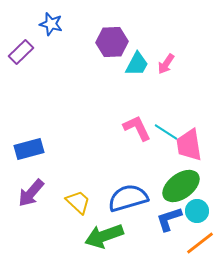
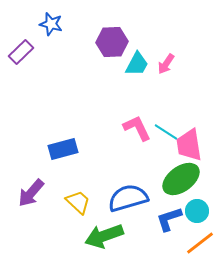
blue rectangle: moved 34 px right
green ellipse: moved 7 px up
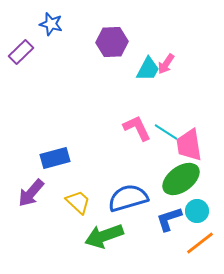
cyan trapezoid: moved 11 px right, 5 px down
blue rectangle: moved 8 px left, 9 px down
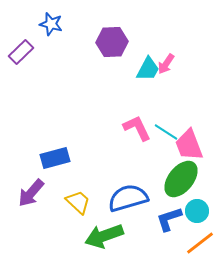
pink trapezoid: rotated 12 degrees counterclockwise
green ellipse: rotated 15 degrees counterclockwise
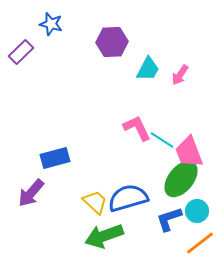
pink arrow: moved 14 px right, 11 px down
cyan line: moved 4 px left, 8 px down
pink trapezoid: moved 7 px down
yellow trapezoid: moved 17 px right
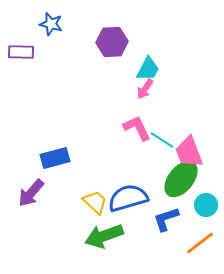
purple rectangle: rotated 45 degrees clockwise
pink arrow: moved 35 px left, 14 px down
cyan circle: moved 9 px right, 6 px up
blue L-shape: moved 3 px left
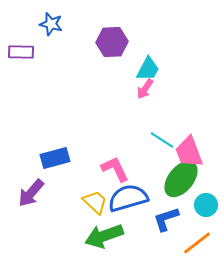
pink L-shape: moved 22 px left, 41 px down
orange line: moved 3 px left
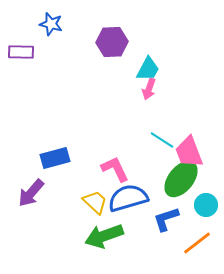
pink arrow: moved 4 px right; rotated 15 degrees counterclockwise
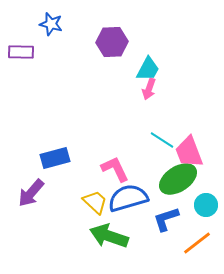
green ellipse: moved 3 px left; rotated 18 degrees clockwise
green arrow: moved 5 px right; rotated 39 degrees clockwise
